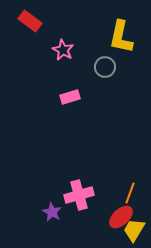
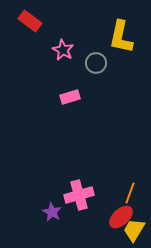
gray circle: moved 9 px left, 4 px up
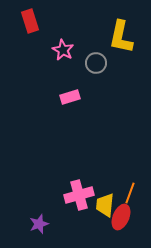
red rectangle: rotated 35 degrees clockwise
purple star: moved 13 px left, 12 px down; rotated 24 degrees clockwise
red ellipse: rotated 25 degrees counterclockwise
yellow trapezoid: moved 29 px left, 25 px up; rotated 25 degrees counterclockwise
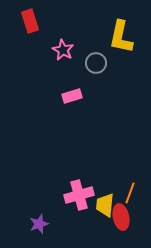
pink rectangle: moved 2 px right, 1 px up
red ellipse: rotated 35 degrees counterclockwise
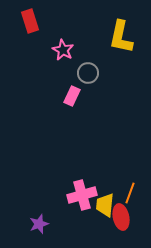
gray circle: moved 8 px left, 10 px down
pink rectangle: rotated 48 degrees counterclockwise
pink cross: moved 3 px right
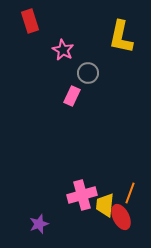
red ellipse: rotated 15 degrees counterclockwise
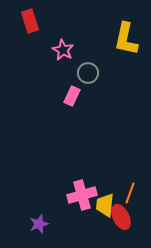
yellow L-shape: moved 5 px right, 2 px down
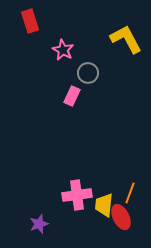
yellow L-shape: rotated 140 degrees clockwise
pink cross: moved 5 px left; rotated 8 degrees clockwise
yellow trapezoid: moved 1 px left
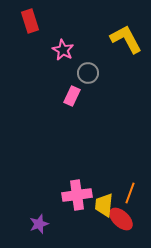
red ellipse: moved 2 px down; rotated 20 degrees counterclockwise
